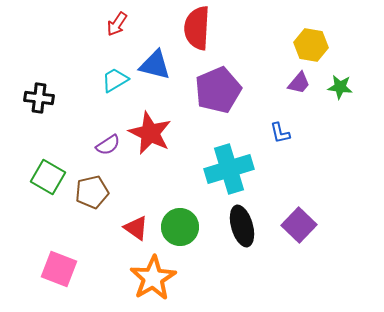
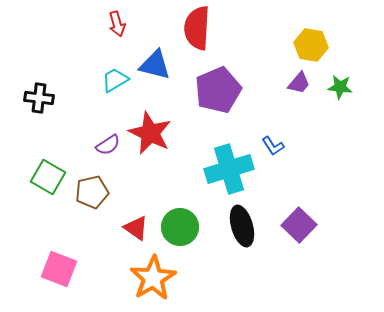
red arrow: rotated 50 degrees counterclockwise
blue L-shape: moved 7 px left, 13 px down; rotated 20 degrees counterclockwise
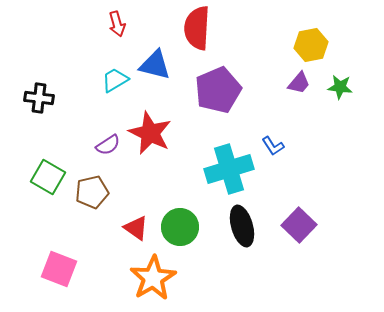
yellow hexagon: rotated 20 degrees counterclockwise
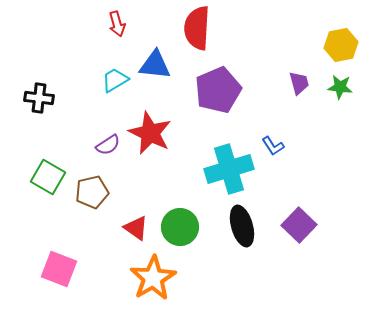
yellow hexagon: moved 30 px right
blue triangle: rotated 8 degrees counterclockwise
purple trapezoid: rotated 55 degrees counterclockwise
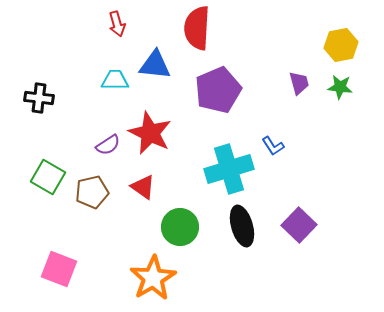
cyan trapezoid: rotated 32 degrees clockwise
red triangle: moved 7 px right, 41 px up
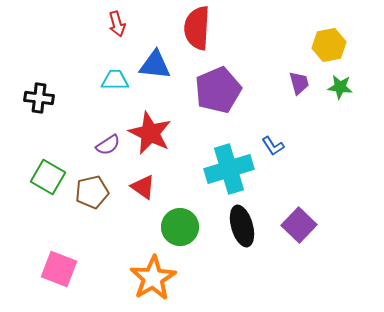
yellow hexagon: moved 12 px left
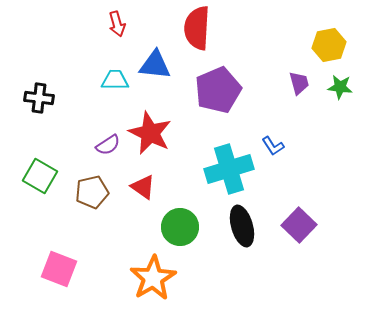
green square: moved 8 px left, 1 px up
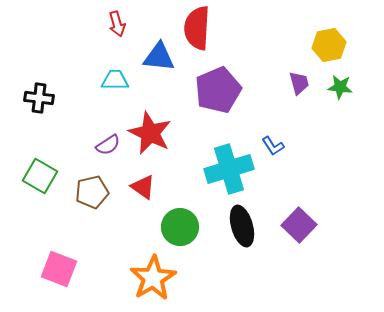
blue triangle: moved 4 px right, 8 px up
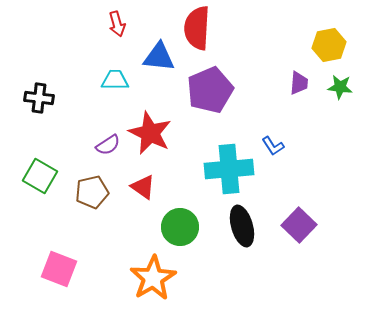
purple trapezoid: rotated 20 degrees clockwise
purple pentagon: moved 8 px left
cyan cross: rotated 12 degrees clockwise
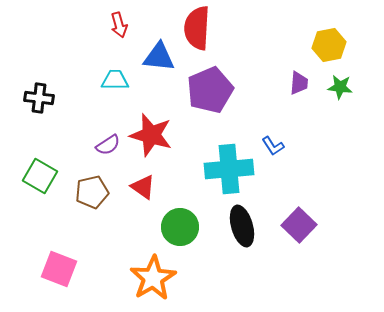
red arrow: moved 2 px right, 1 px down
red star: moved 1 px right, 2 px down; rotated 9 degrees counterclockwise
